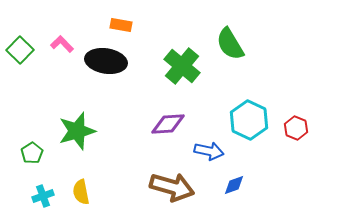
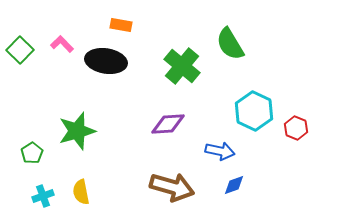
cyan hexagon: moved 5 px right, 9 px up
blue arrow: moved 11 px right
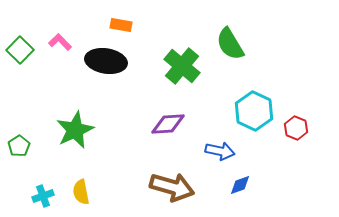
pink L-shape: moved 2 px left, 2 px up
green star: moved 2 px left, 1 px up; rotated 9 degrees counterclockwise
green pentagon: moved 13 px left, 7 px up
blue diamond: moved 6 px right
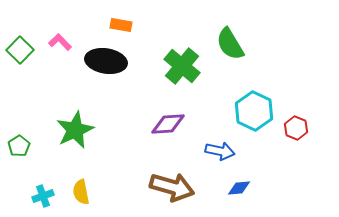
blue diamond: moved 1 px left, 3 px down; rotated 15 degrees clockwise
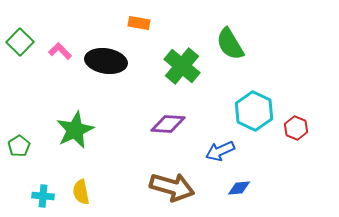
orange rectangle: moved 18 px right, 2 px up
pink L-shape: moved 9 px down
green square: moved 8 px up
purple diamond: rotated 8 degrees clockwise
blue arrow: rotated 144 degrees clockwise
cyan cross: rotated 25 degrees clockwise
